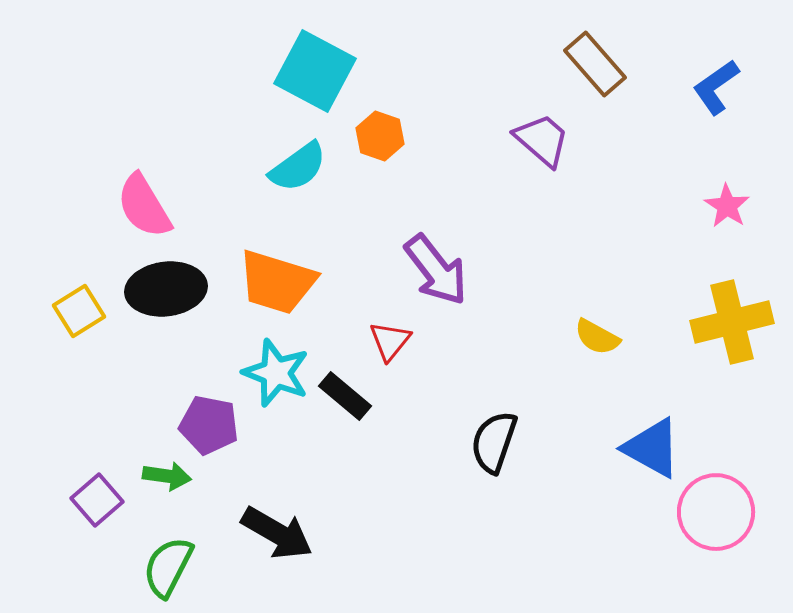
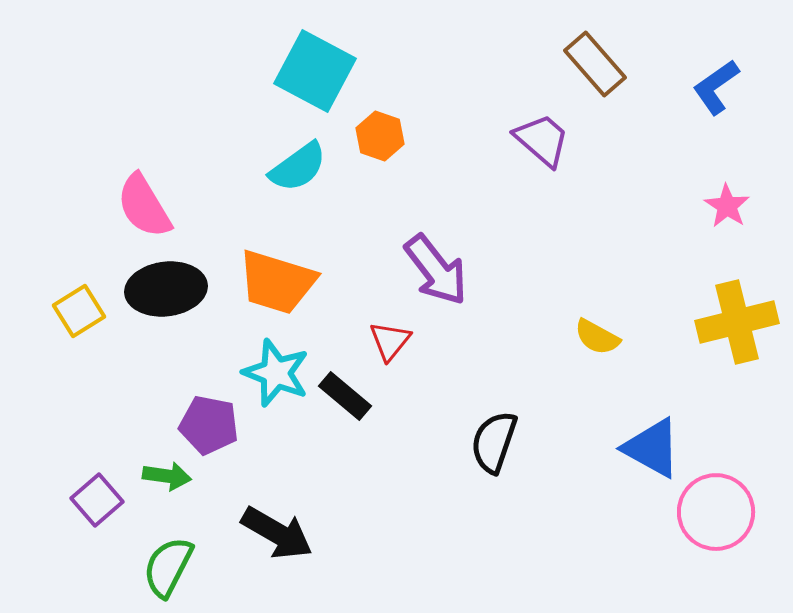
yellow cross: moved 5 px right
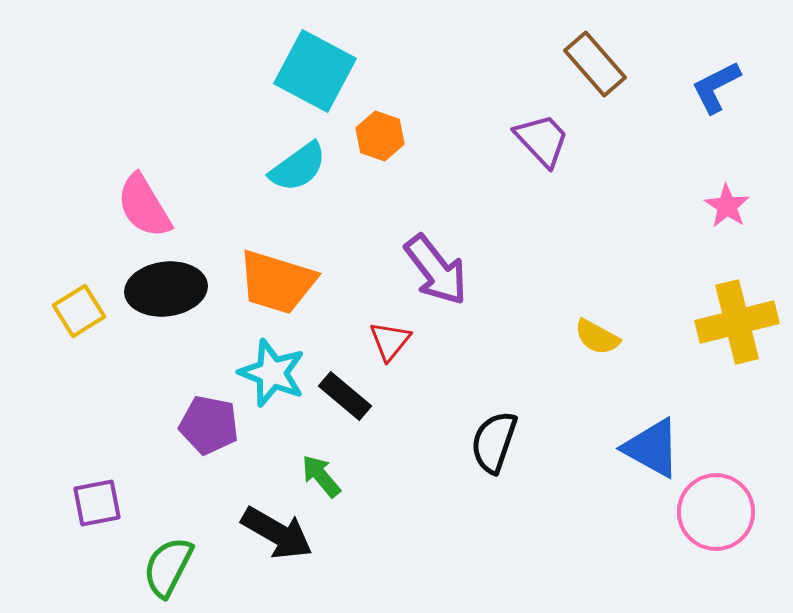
blue L-shape: rotated 8 degrees clockwise
purple trapezoid: rotated 6 degrees clockwise
cyan star: moved 4 px left
green arrow: moved 154 px right; rotated 138 degrees counterclockwise
purple square: moved 3 px down; rotated 30 degrees clockwise
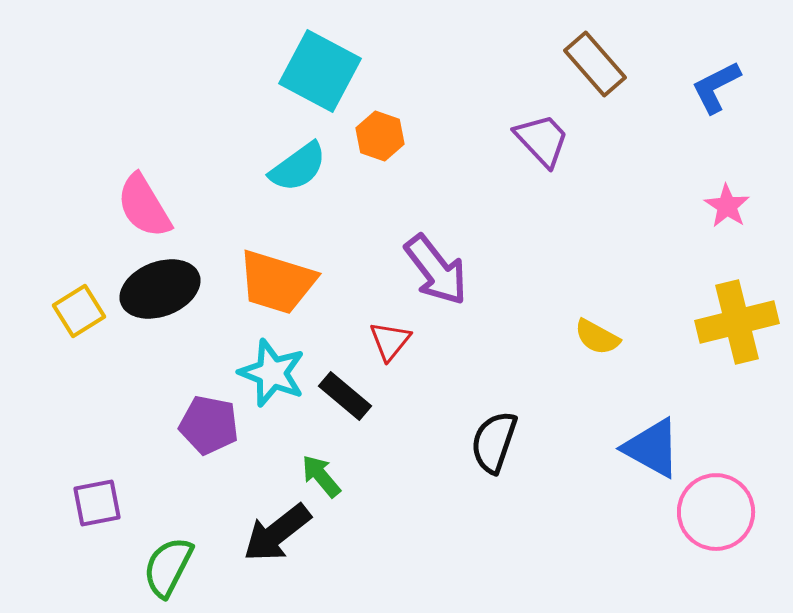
cyan square: moved 5 px right
black ellipse: moved 6 px left; rotated 14 degrees counterclockwise
black arrow: rotated 112 degrees clockwise
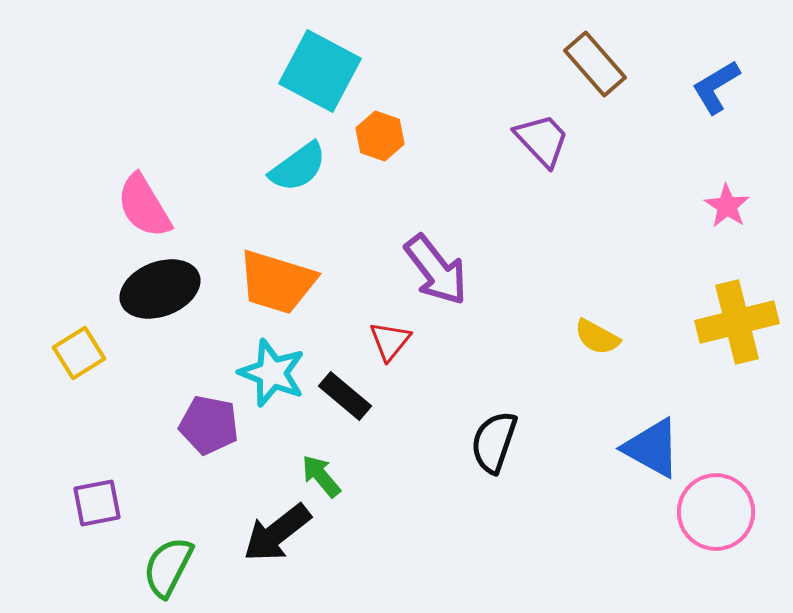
blue L-shape: rotated 4 degrees counterclockwise
yellow square: moved 42 px down
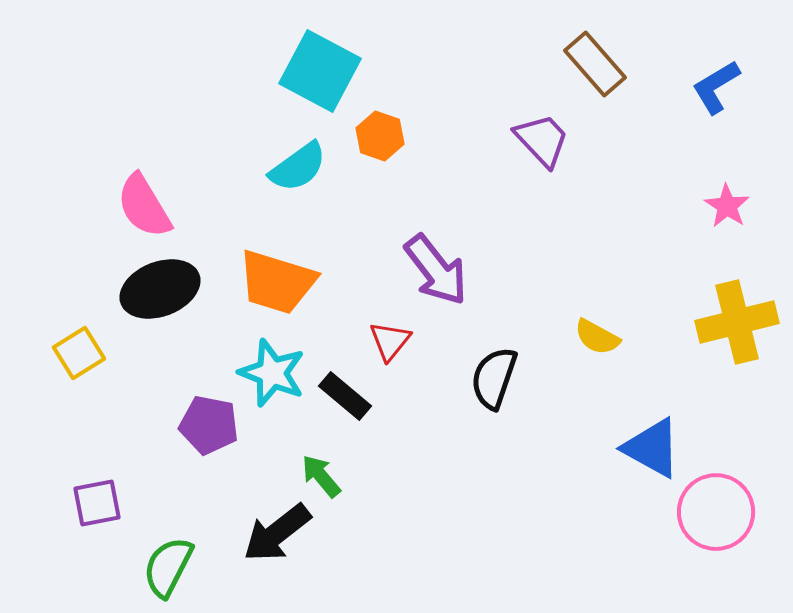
black semicircle: moved 64 px up
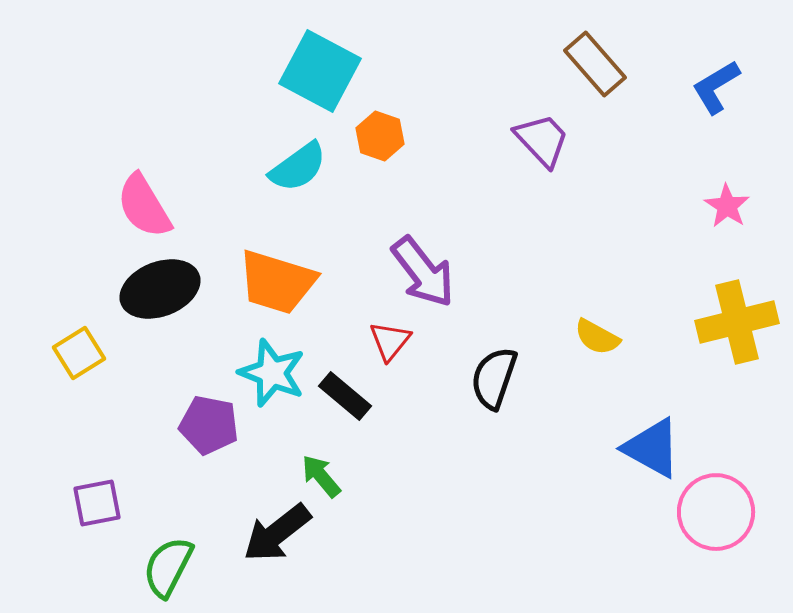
purple arrow: moved 13 px left, 2 px down
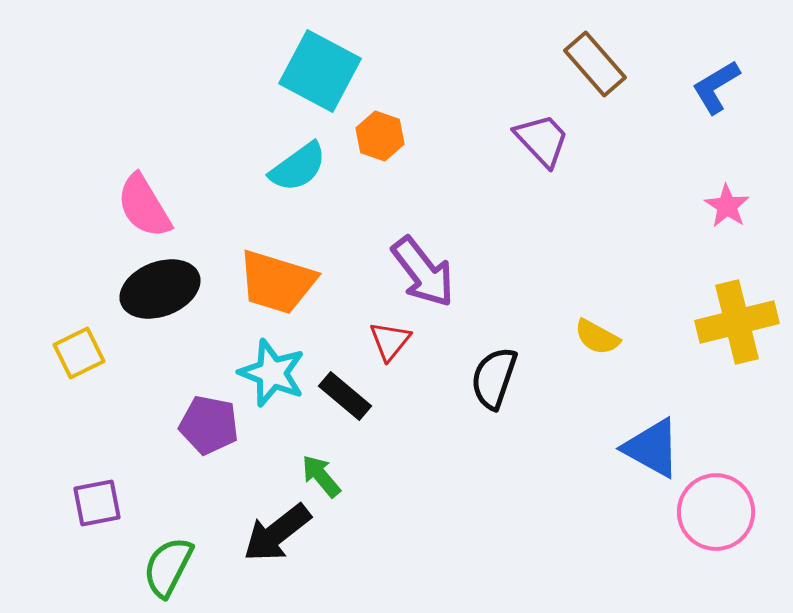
yellow square: rotated 6 degrees clockwise
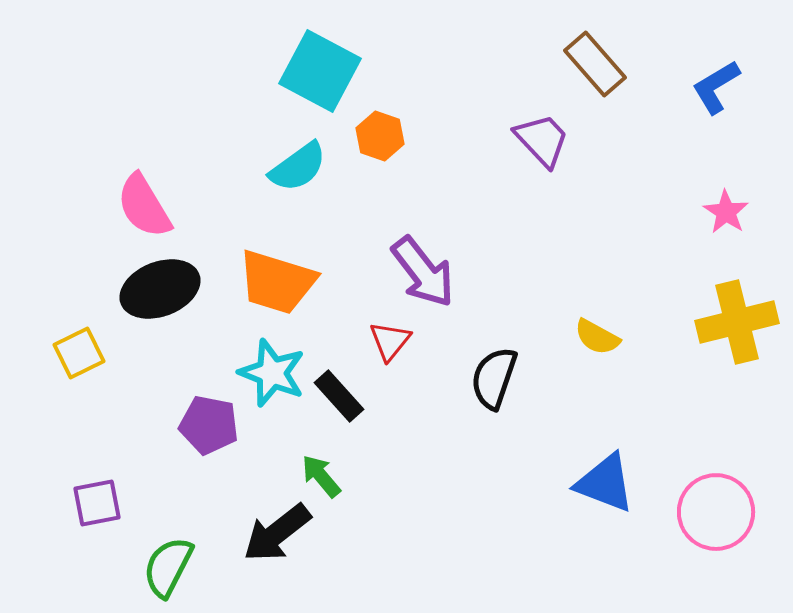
pink star: moved 1 px left, 6 px down
black rectangle: moved 6 px left; rotated 8 degrees clockwise
blue triangle: moved 47 px left, 35 px down; rotated 8 degrees counterclockwise
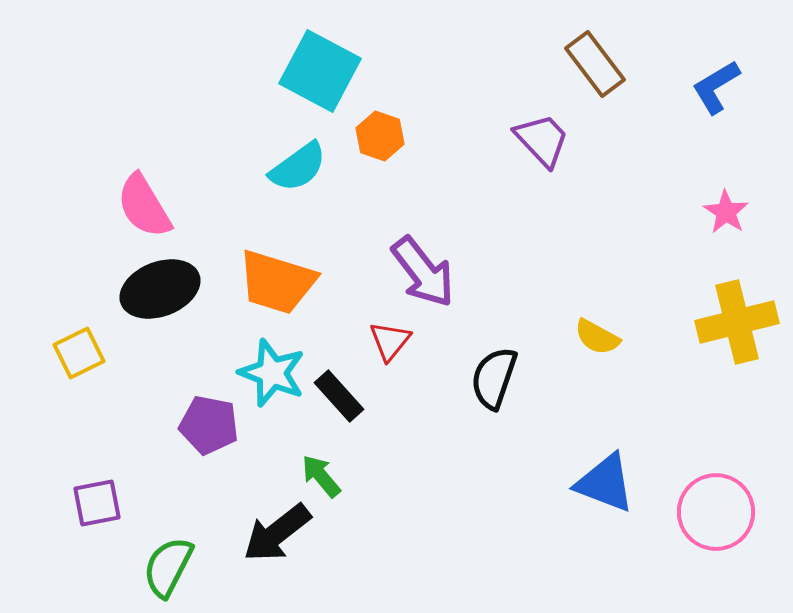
brown rectangle: rotated 4 degrees clockwise
